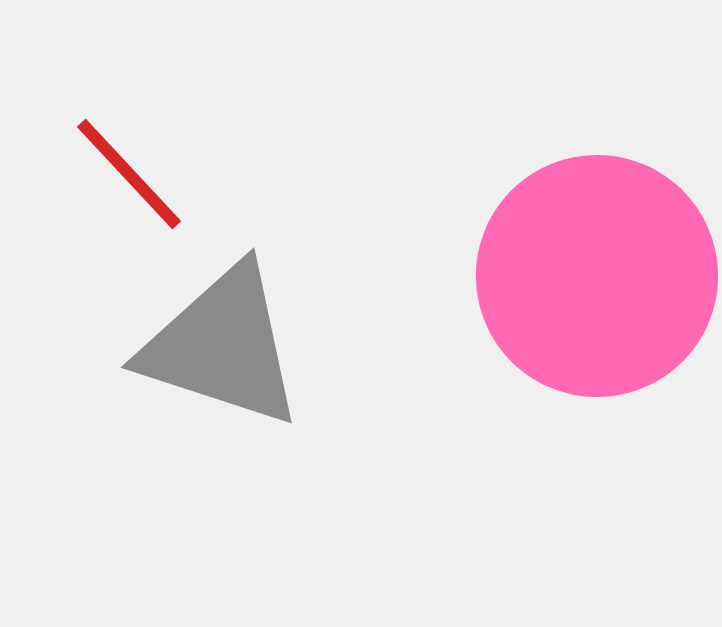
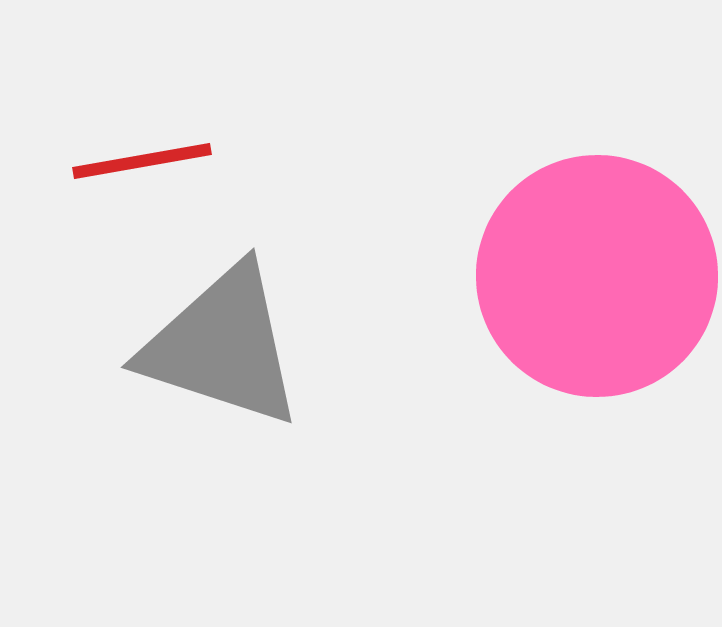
red line: moved 13 px right, 13 px up; rotated 57 degrees counterclockwise
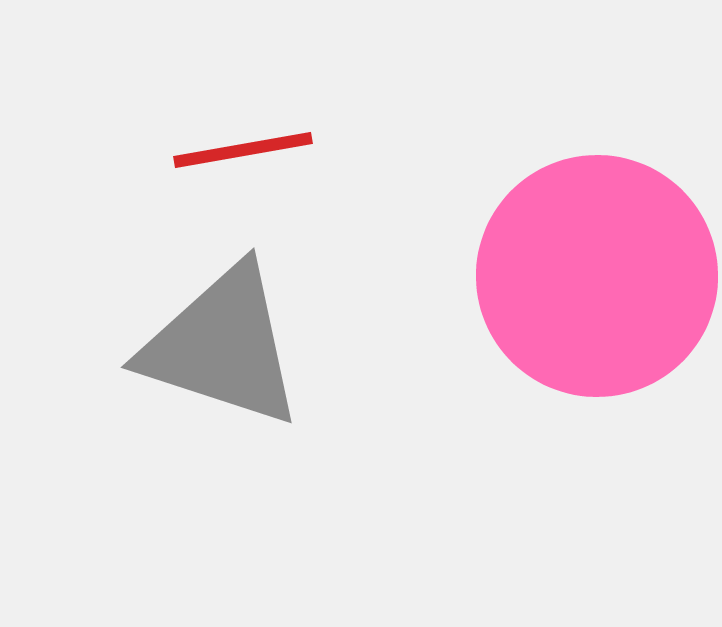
red line: moved 101 px right, 11 px up
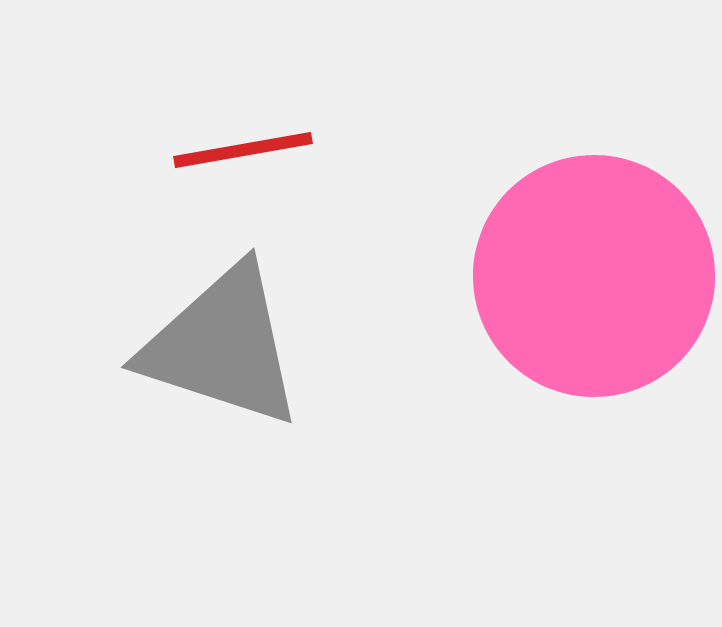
pink circle: moved 3 px left
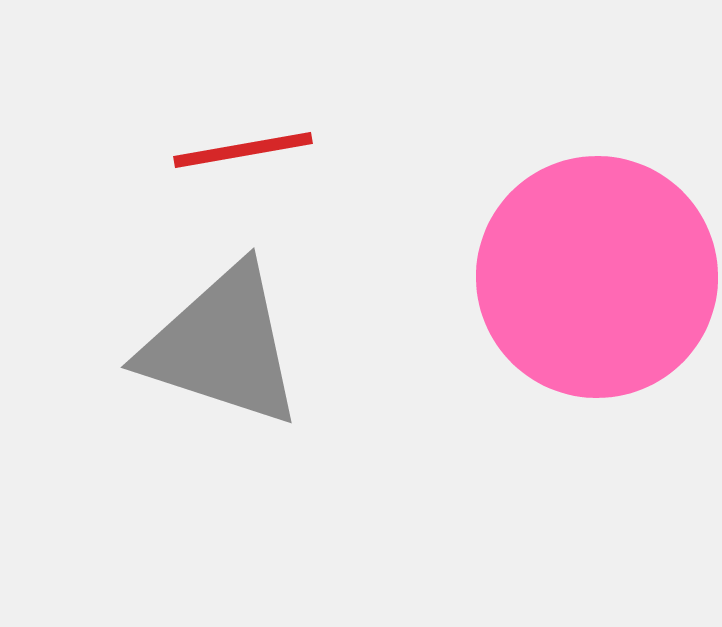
pink circle: moved 3 px right, 1 px down
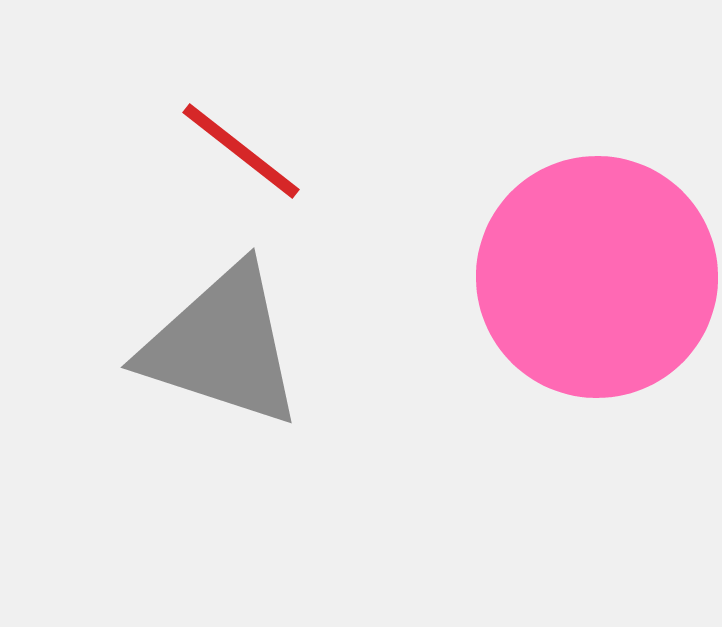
red line: moved 2 px left, 1 px down; rotated 48 degrees clockwise
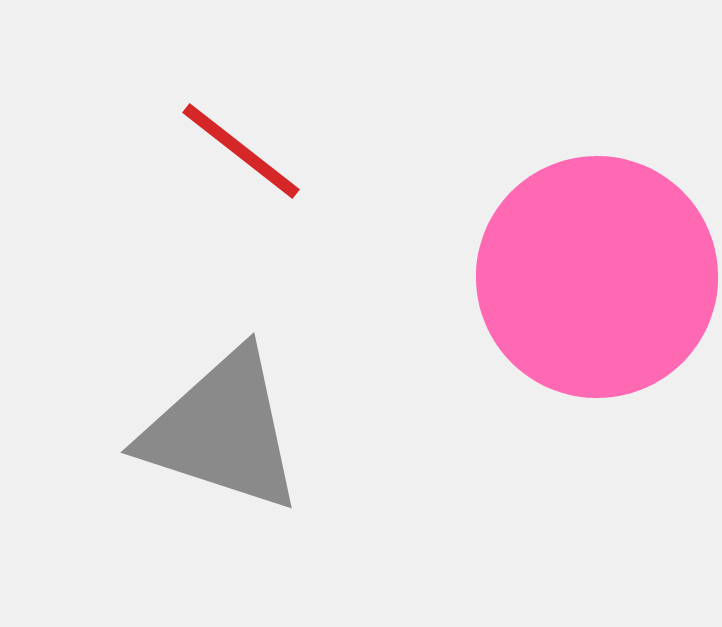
gray triangle: moved 85 px down
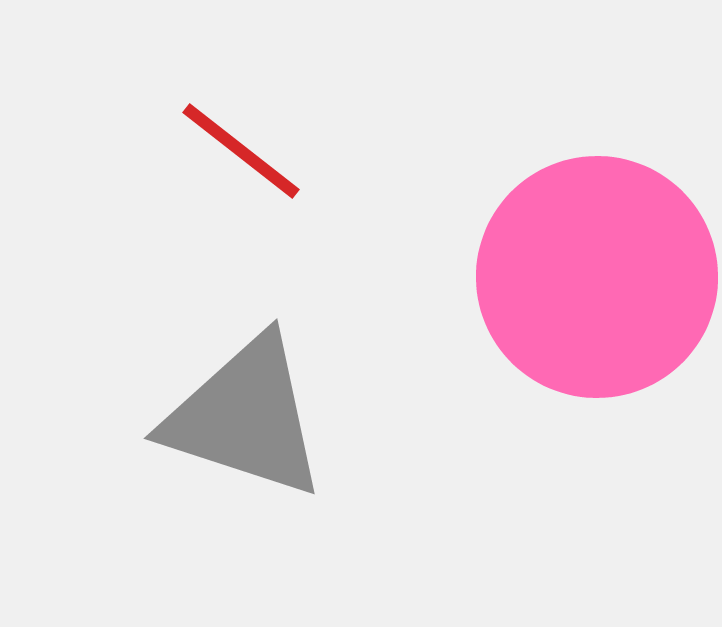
gray triangle: moved 23 px right, 14 px up
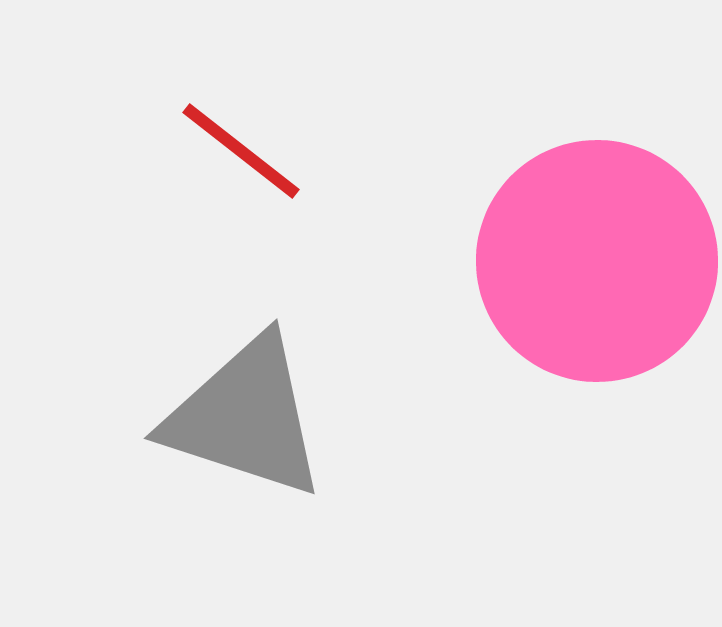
pink circle: moved 16 px up
